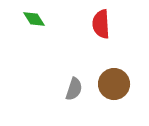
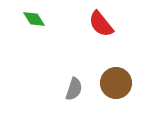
red semicircle: rotated 36 degrees counterclockwise
brown circle: moved 2 px right, 1 px up
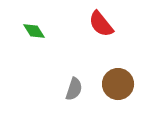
green diamond: moved 12 px down
brown circle: moved 2 px right, 1 px down
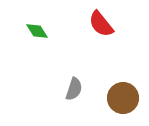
green diamond: moved 3 px right
brown circle: moved 5 px right, 14 px down
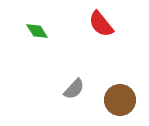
gray semicircle: rotated 25 degrees clockwise
brown circle: moved 3 px left, 2 px down
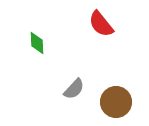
green diamond: moved 12 px down; rotated 30 degrees clockwise
brown circle: moved 4 px left, 2 px down
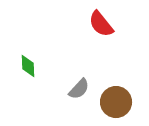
green diamond: moved 9 px left, 23 px down
gray semicircle: moved 5 px right
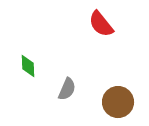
gray semicircle: moved 12 px left; rotated 20 degrees counterclockwise
brown circle: moved 2 px right
